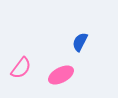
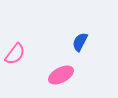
pink semicircle: moved 6 px left, 14 px up
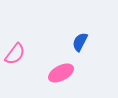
pink ellipse: moved 2 px up
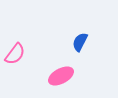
pink ellipse: moved 3 px down
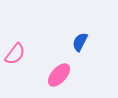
pink ellipse: moved 2 px left, 1 px up; rotated 20 degrees counterclockwise
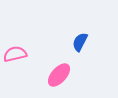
pink semicircle: rotated 140 degrees counterclockwise
